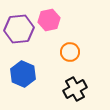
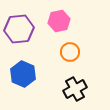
pink hexagon: moved 10 px right, 1 px down
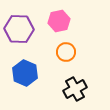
purple hexagon: rotated 8 degrees clockwise
orange circle: moved 4 px left
blue hexagon: moved 2 px right, 1 px up
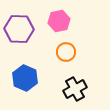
blue hexagon: moved 5 px down
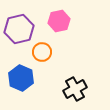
purple hexagon: rotated 16 degrees counterclockwise
orange circle: moved 24 px left
blue hexagon: moved 4 px left
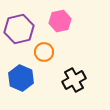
pink hexagon: moved 1 px right
orange circle: moved 2 px right
black cross: moved 1 px left, 9 px up
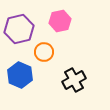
blue hexagon: moved 1 px left, 3 px up
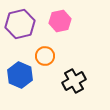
purple hexagon: moved 1 px right, 5 px up
orange circle: moved 1 px right, 4 px down
black cross: moved 1 px down
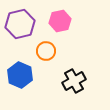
orange circle: moved 1 px right, 5 px up
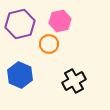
orange circle: moved 3 px right, 7 px up
